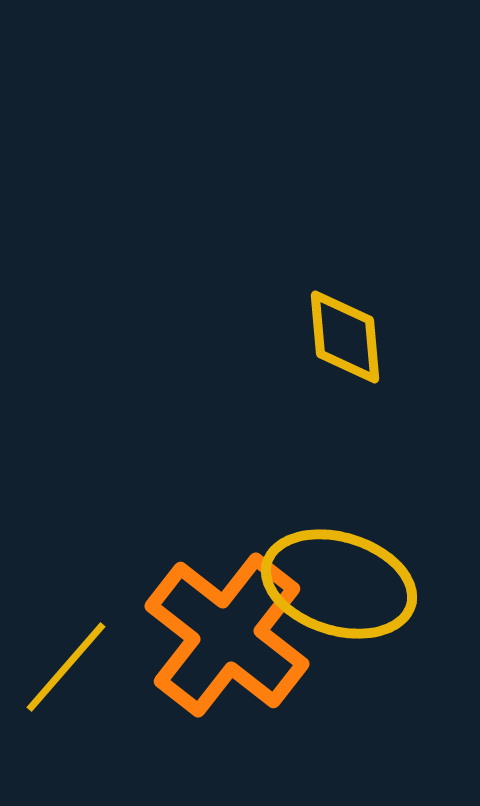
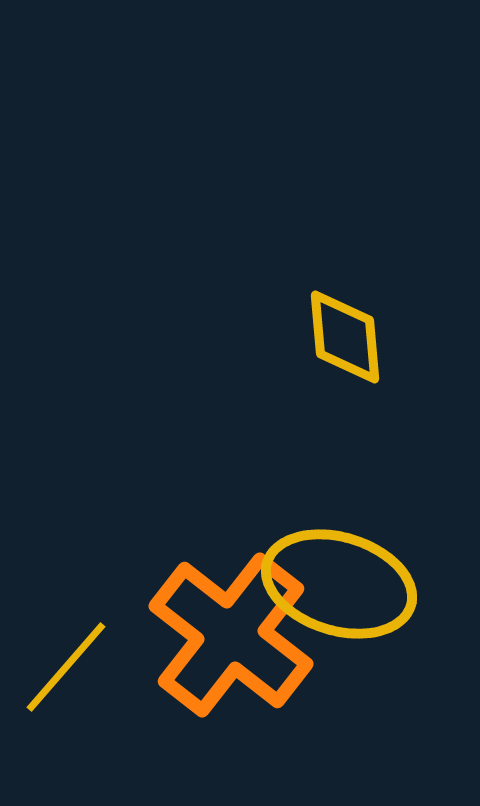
orange cross: moved 4 px right
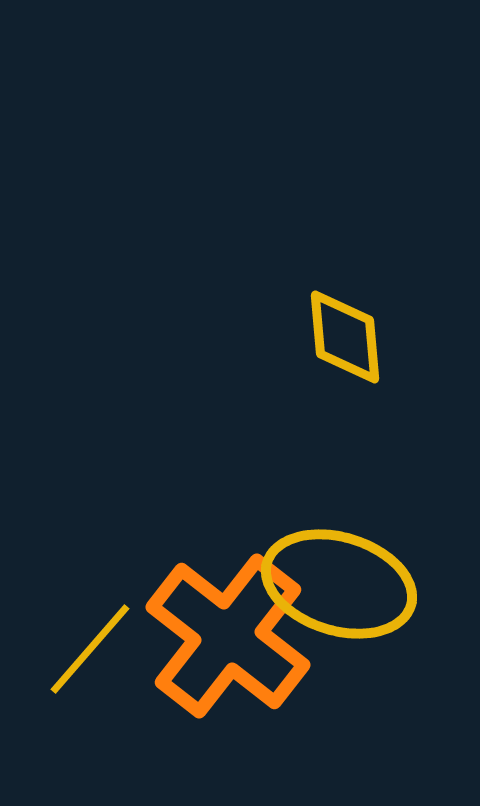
orange cross: moved 3 px left, 1 px down
yellow line: moved 24 px right, 18 px up
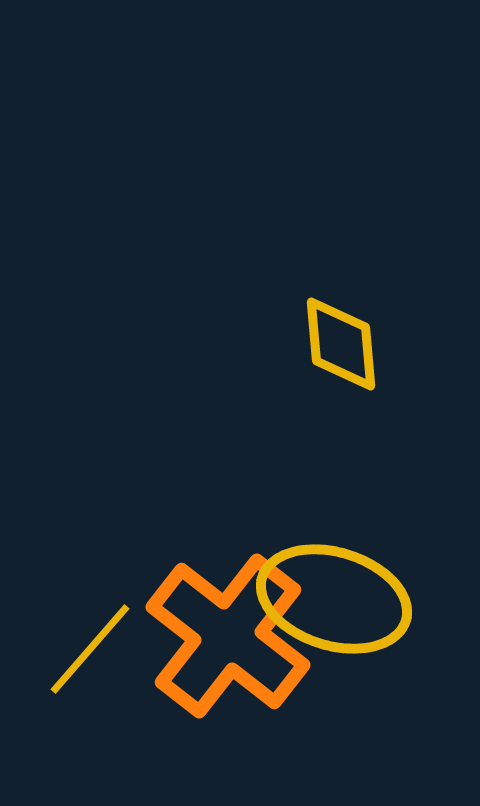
yellow diamond: moved 4 px left, 7 px down
yellow ellipse: moved 5 px left, 15 px down
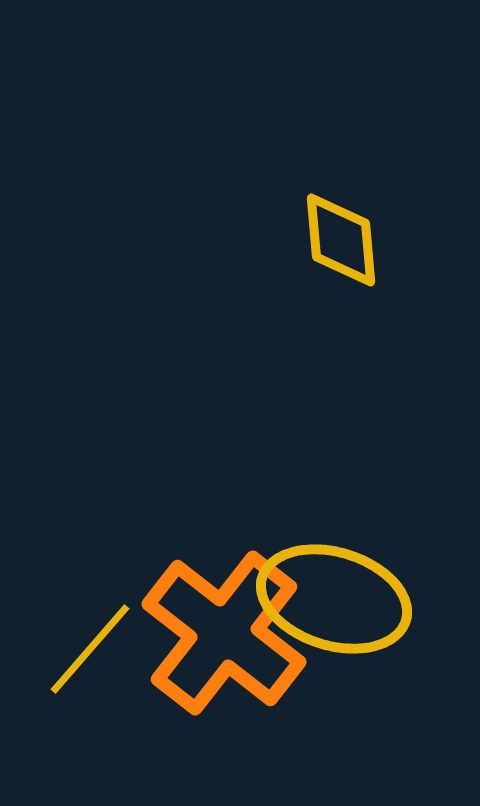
yellow diamond: moved 104 px up
orange cross: moved 4 px left, 3 px up
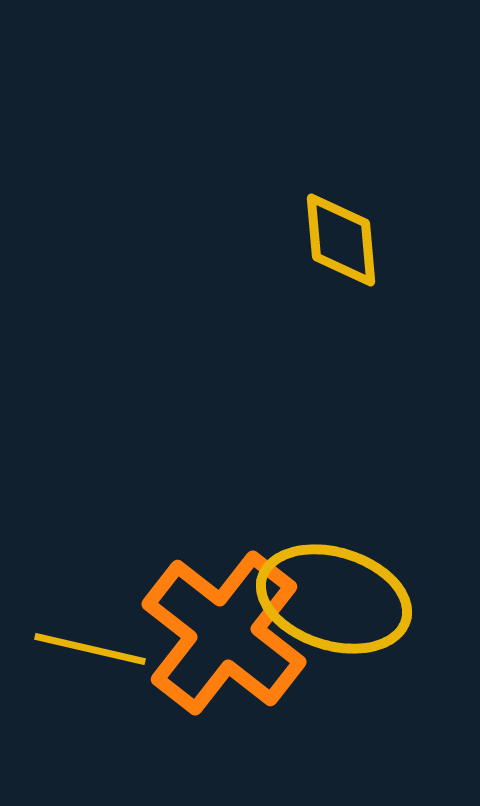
yellow line: rotated 62 degrees clockwise
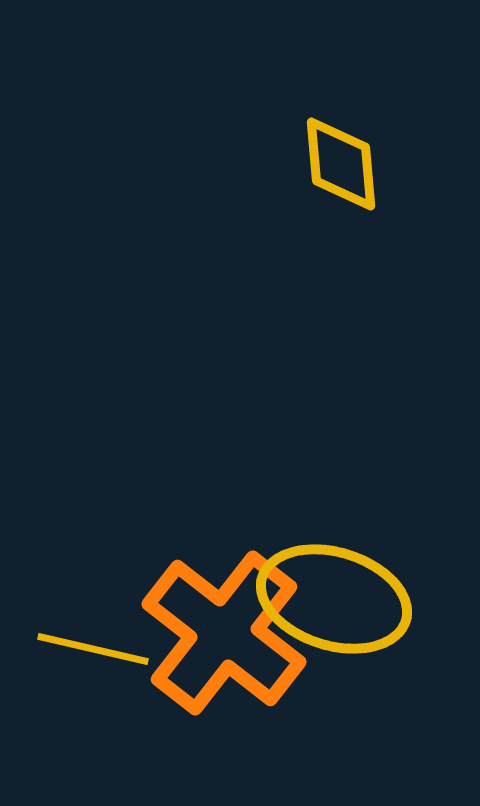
yellow diamond: moved 76 px up
yellow line: moved 3 px right
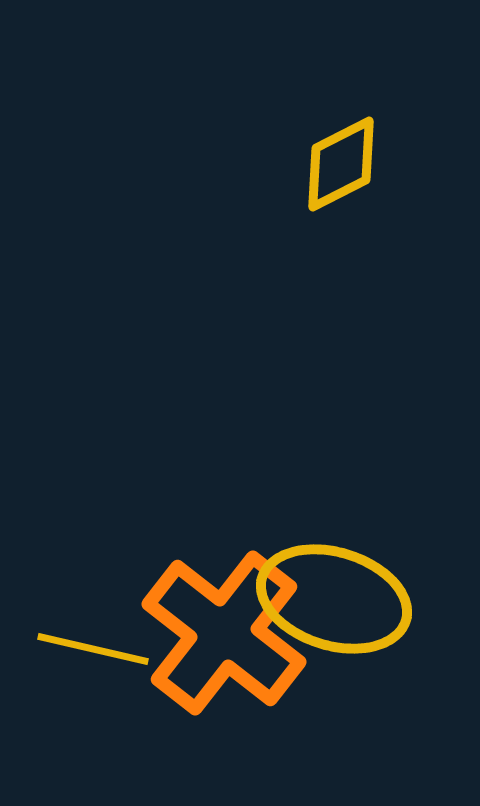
yellow diamond: rotated 68 degrees clockwise
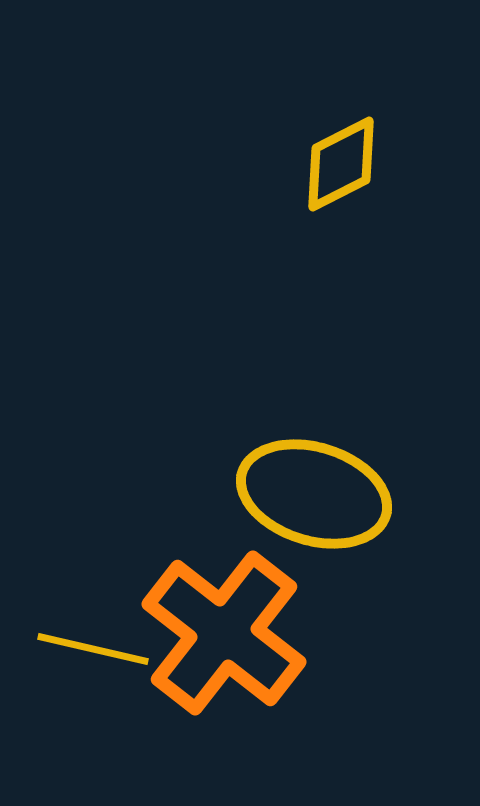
yellow ellipse: moved 20 px left, 105 px up
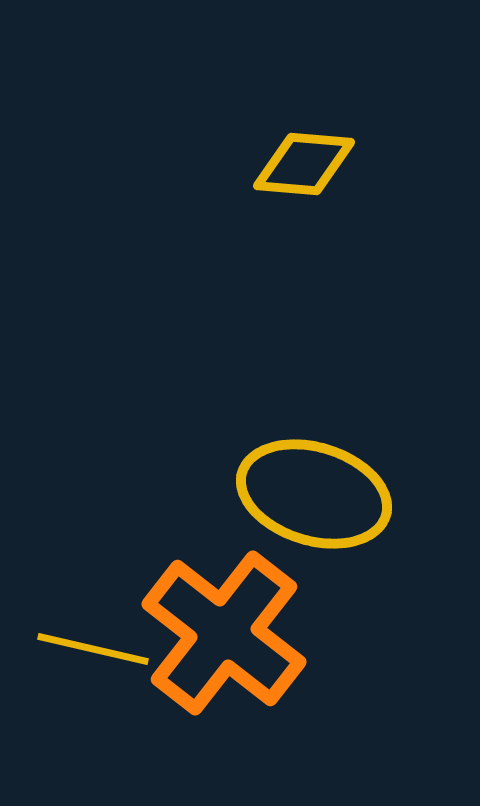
yellow diamond: moved 37 px left; rotated 32 degrees clockwise
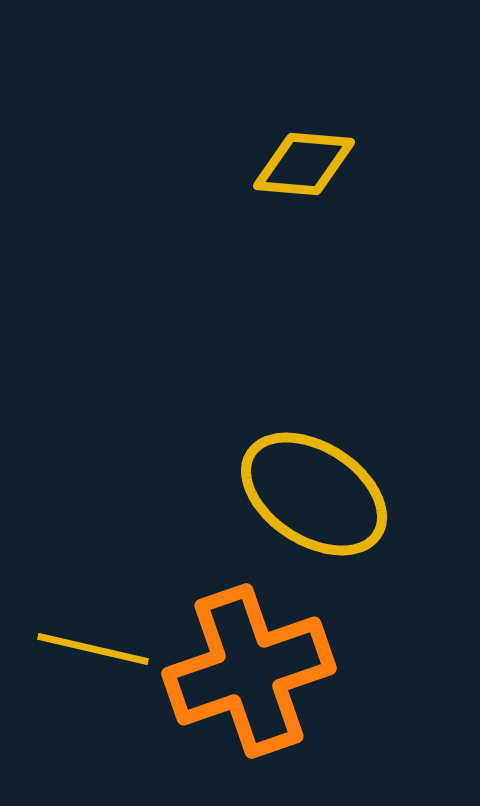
yellow ellipse: rotated 16 degrees clockwise
orange cross: moved 25 px right, 38 px down; rotated 33 degrees clockwise
